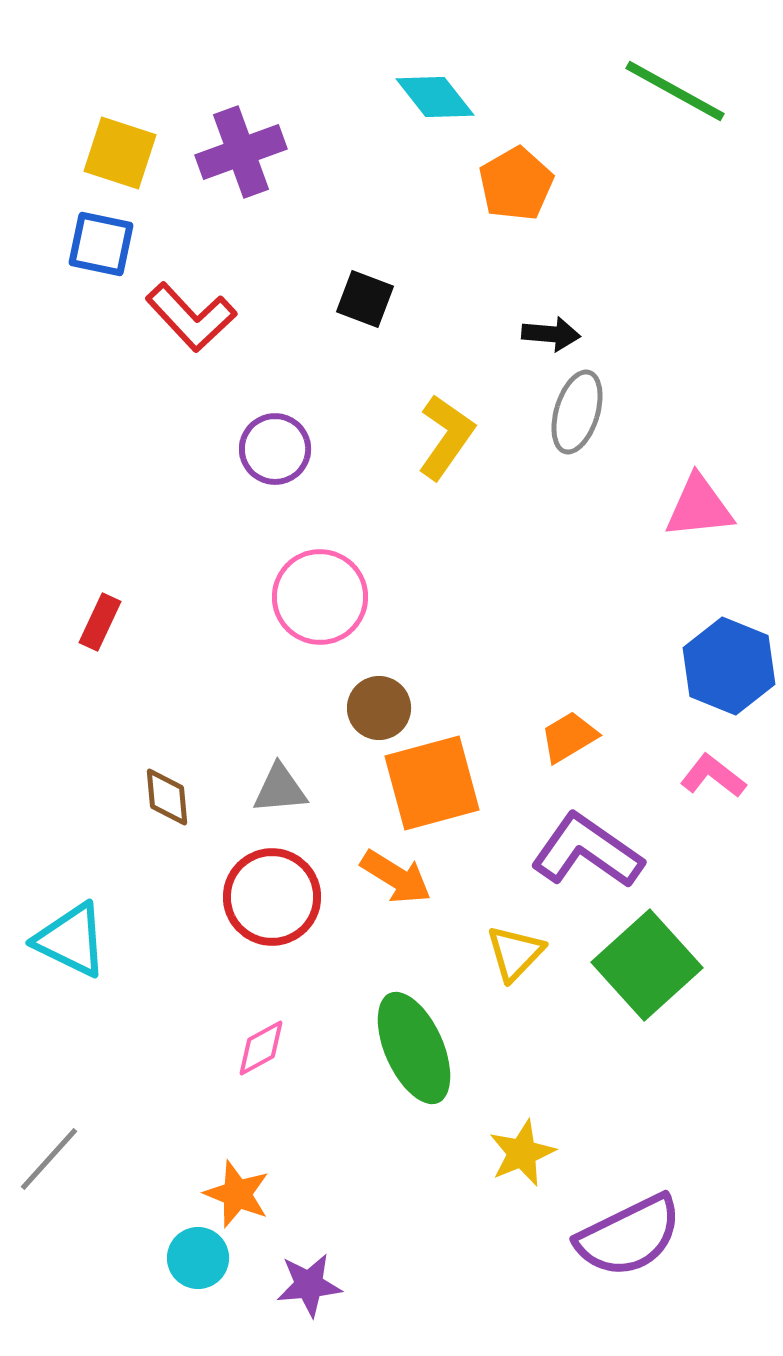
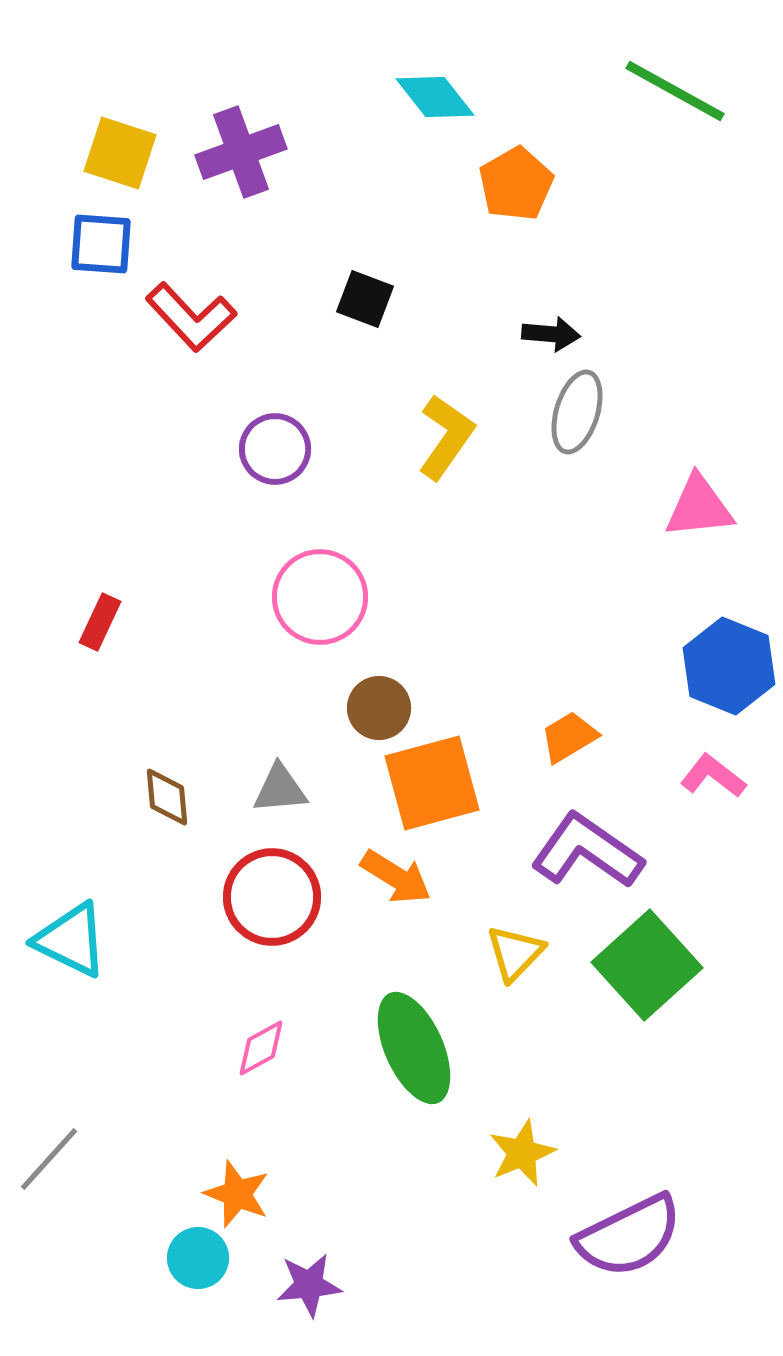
blue square: rotated 8 degrees counterclockwise
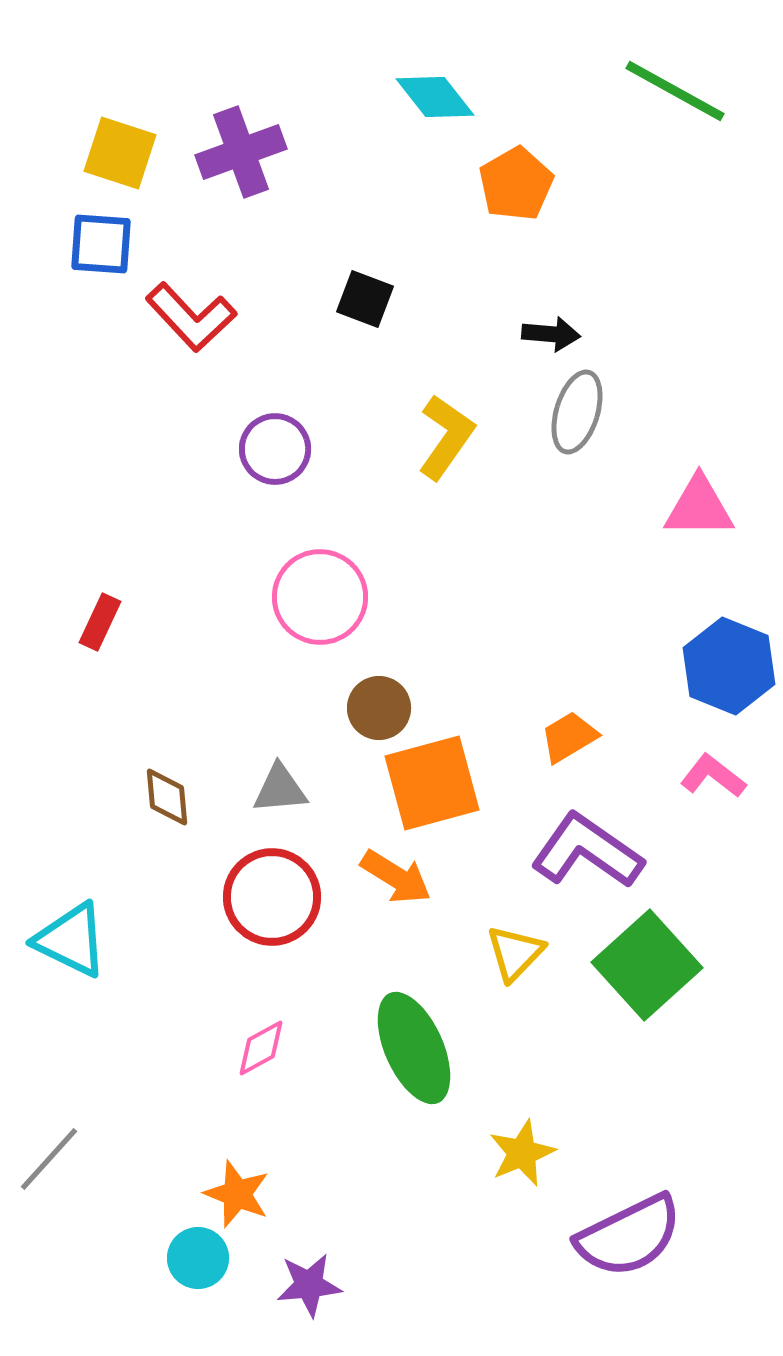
pink triangle: rotated 6 degrees clockwise
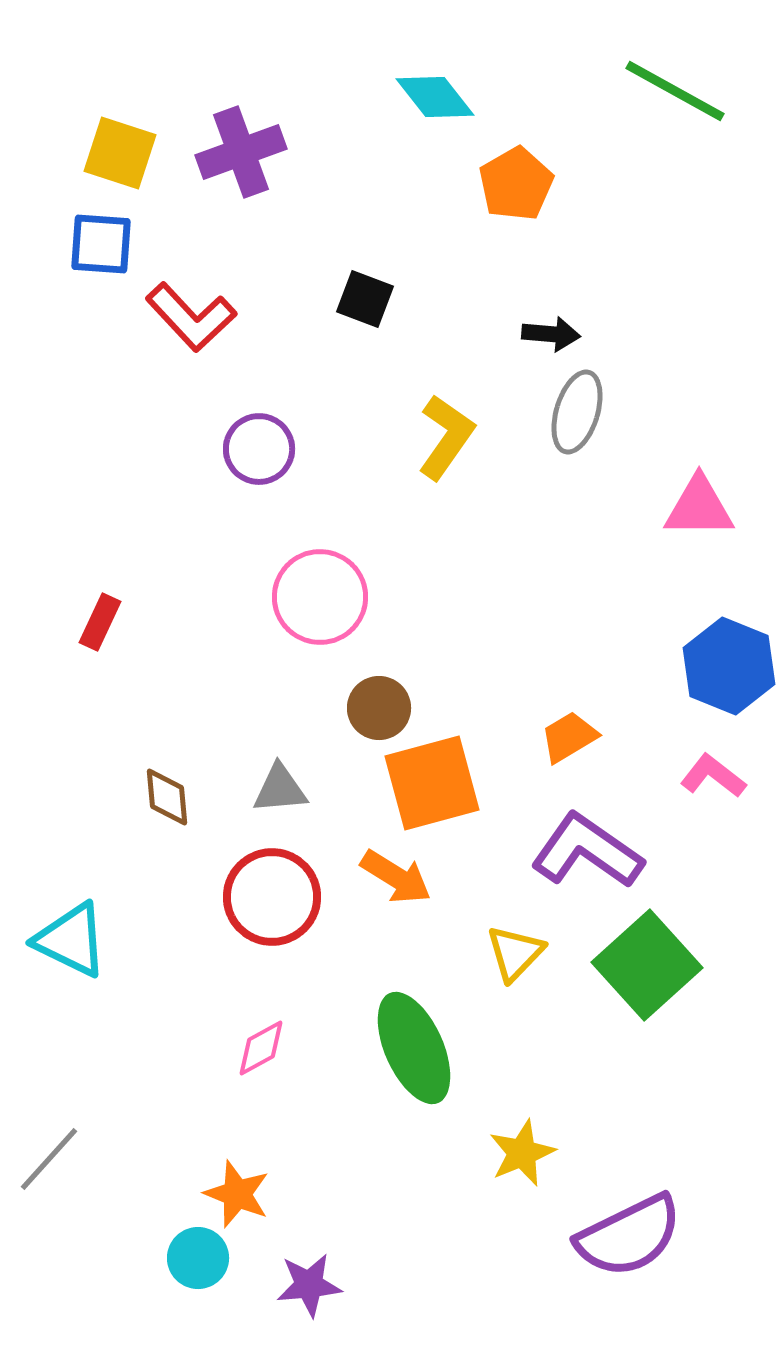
purple circle: moved 16 px left
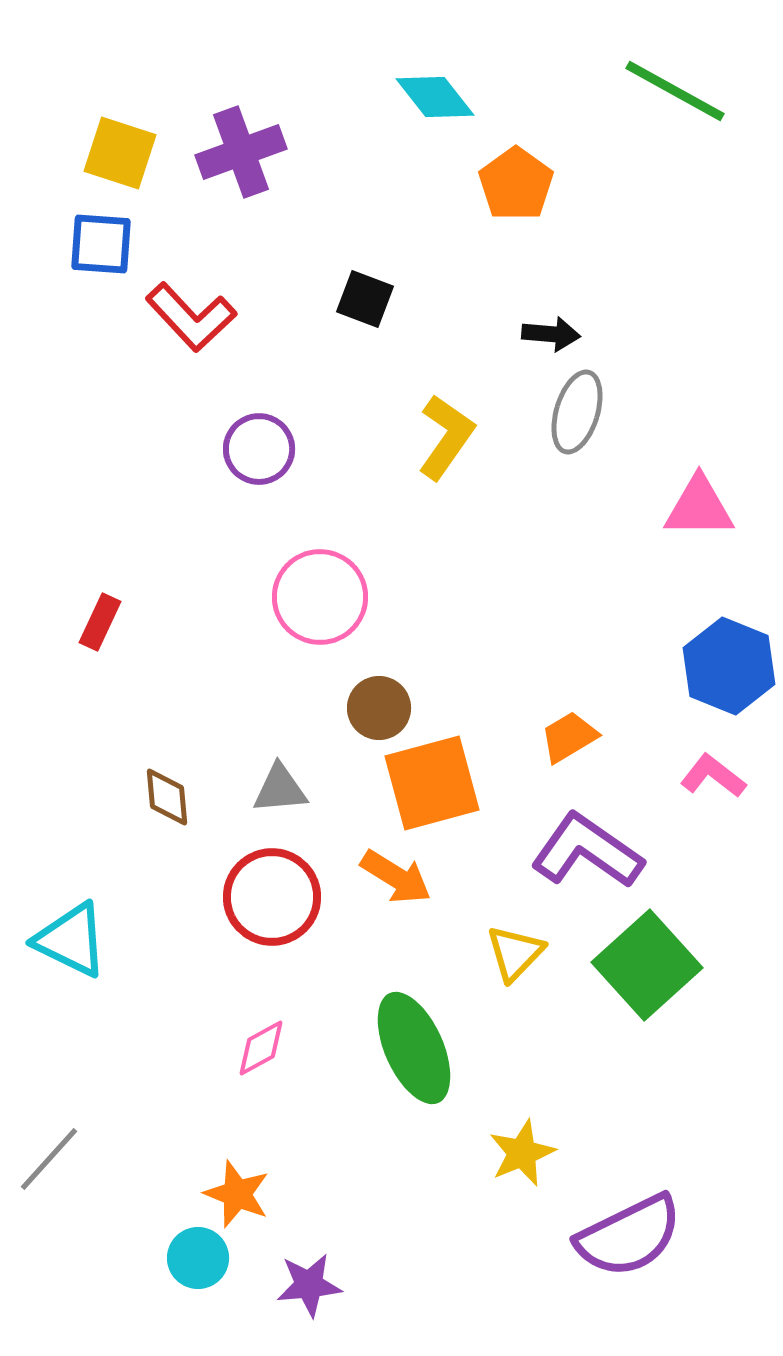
orange pentagon: rotated 6 degrees counterclockwise
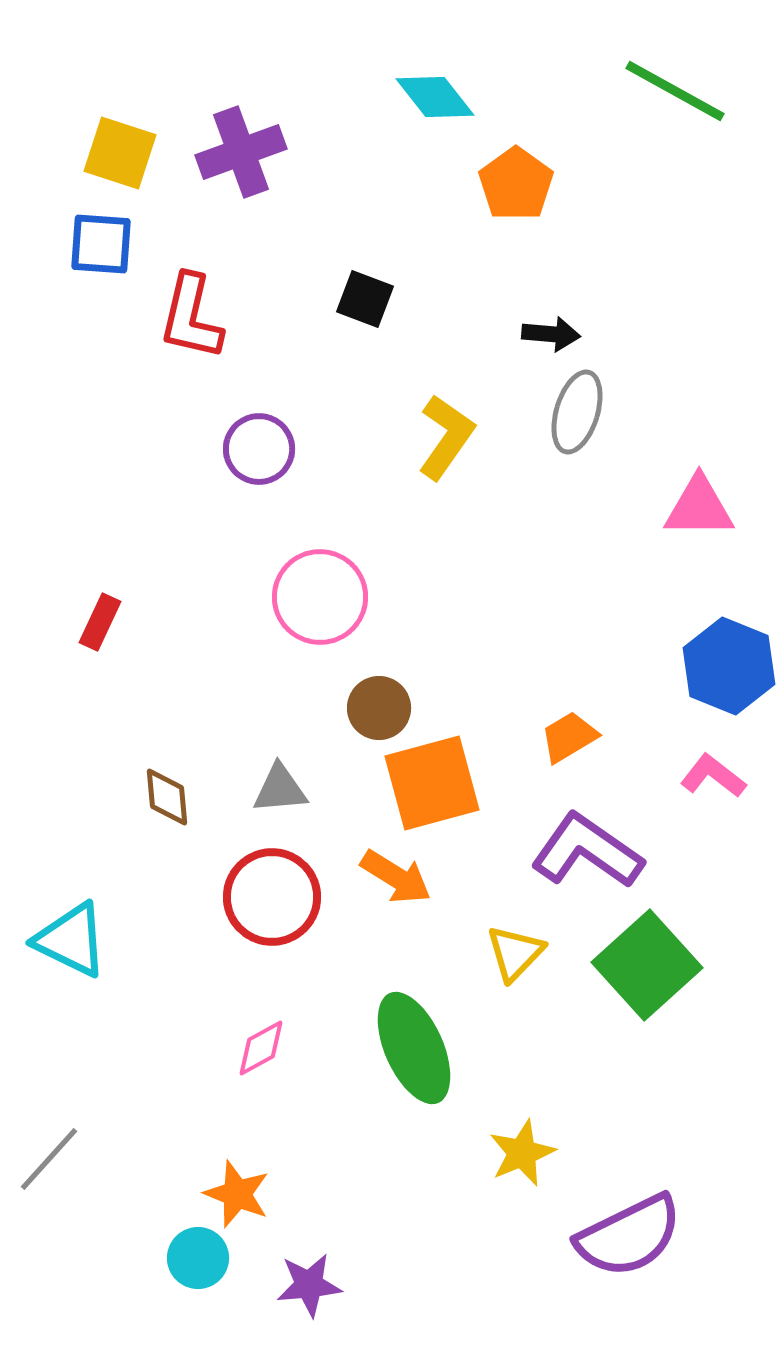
red L-shape: rotated 56 degrees clockwise
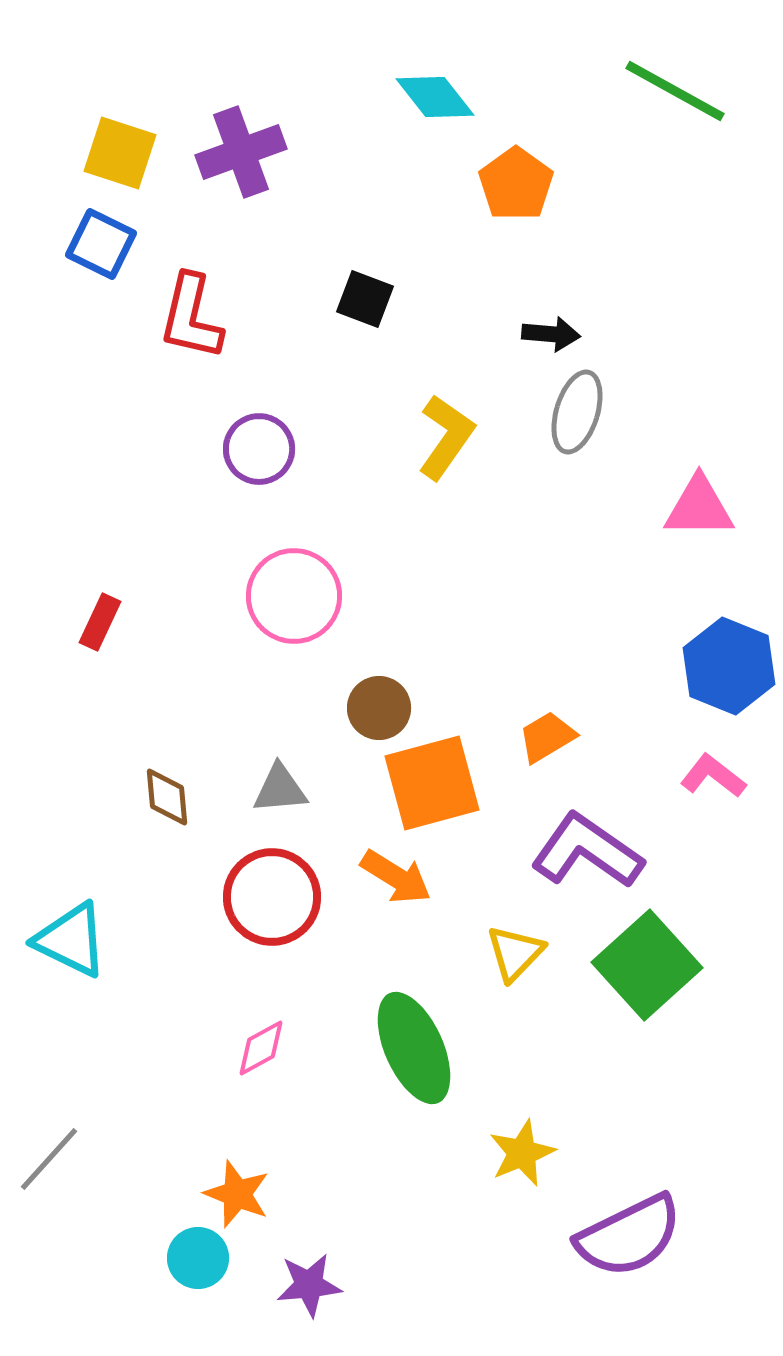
blue square: rotated 22 degrees clockwise
pink circle: moved 26 px left, 1 px up
orange trapezoid: moved 22 px left
